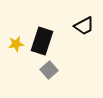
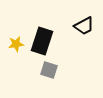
gray square: rotated 30 degrees counterclockwise
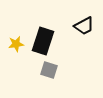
black rectangle: moved 1 px right
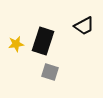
gray square: moved 1 px right, 2 px down
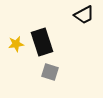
black trapezoid: moved 11 px up
black rectangle: moved 1 px left, 1 px down; rotated 36 degrees counterclockwise
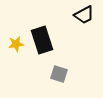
black rectangle: moved 2 px up
gray square: moved 9 px right, 2 px down
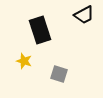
black rectangle: moved 2 px left, 10 px up
yellow star: moved 8 px right, 17 px down; rotated 28 degrees clockwise
